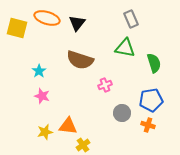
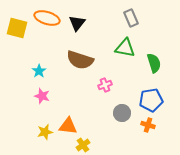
gray rectangle: moved 1 px up
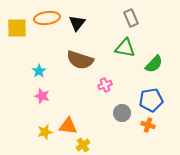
orange ellipse: rotated 25 degrees counterclockwise
yellow square: rotated 15 degrees counterclockwise
green semicircle: moved 1 px down; rotated 60 degrees clockwise
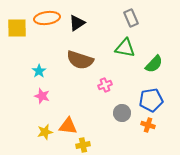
black triangle: rotated 18 degrees clockwise
yellow cross: rotated 24 degrees clockwise
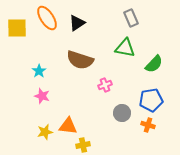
orange ellipse: rotated 65 degrees clockwise
